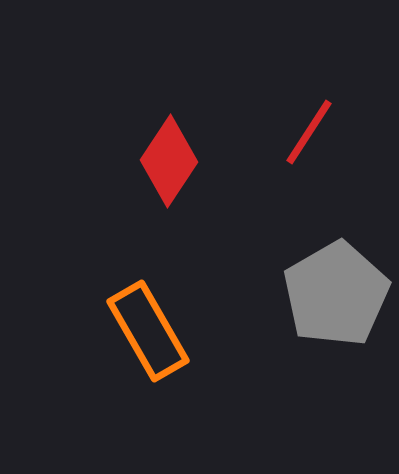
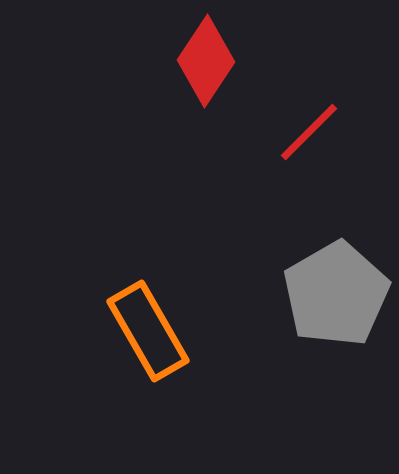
red line: rotated 12 degrees clockwise
red diamond: moved 37 px right, 100 px up
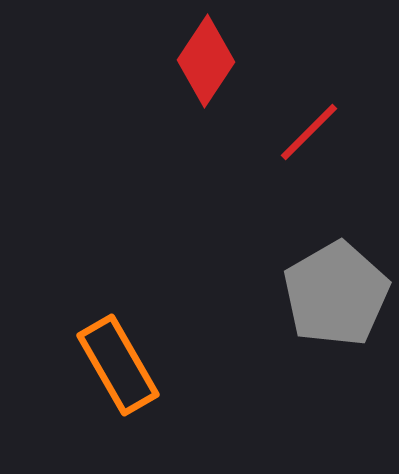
orange rectangle: moved 30 px left, 34 px down
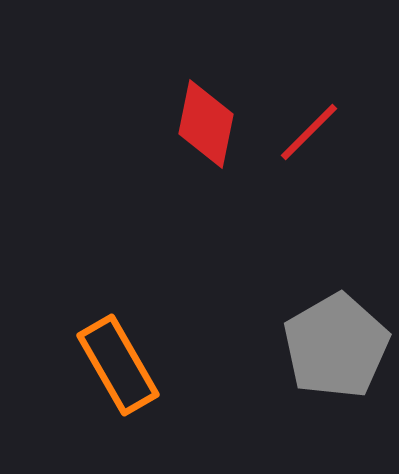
red diamond: moved 63 px down; rotated 22 degrees counterclockwise
gray pentagon: moved 52 px down
